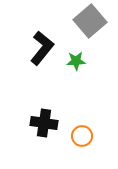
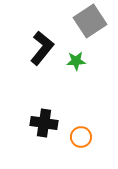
gray square: rotated 8 degrees clockwise
orange circle: moved 1 px left, 1 px down
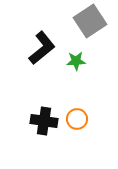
black L-shape: rotated 12 degrees clockwise
black cross: moved 2 px up
orange circle: moved 4 px left, 18 px up
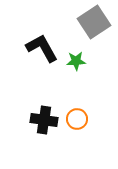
gray square: moved 4 px right, 1 px down
black L-shape: rotated 80 degrees counterclockwise
black cross: moved 1 px up
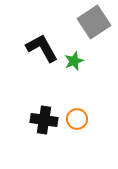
green star: moved 2 px left; rotated 18 degrees counterclockwise
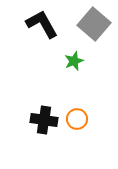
gray square: moved 2 px down; rotated 16 degrees counterclockwise
black L-shape: moved 24 px up
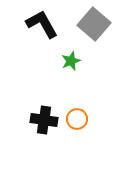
green star: moved 3 px left
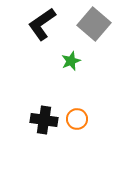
black L-shape: rotated 96 degrees counterclockwise
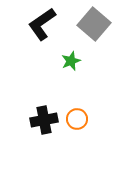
black cross: rotated 20 degrees counterclockwise
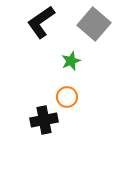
black L-shape: moved 1 px left, 2 px up
orange circle: moved 10 px left, 22 px up
